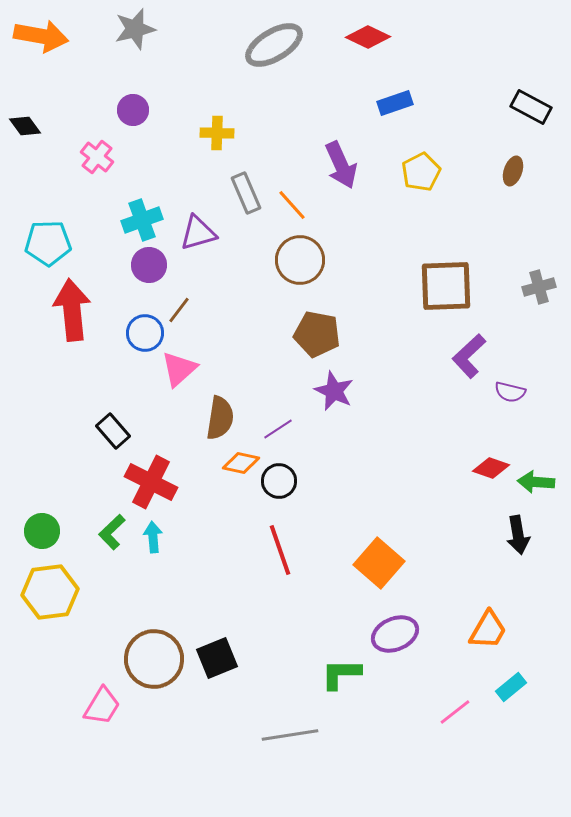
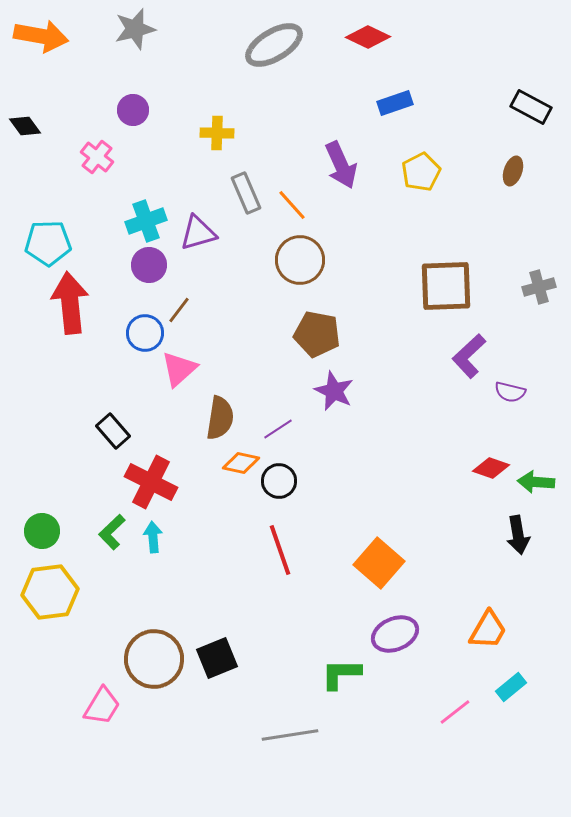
cyan cross at (142, 220): moved 4 px right, 1 px down
red arrow at (72, 310): moved 2 px left, 7 px up
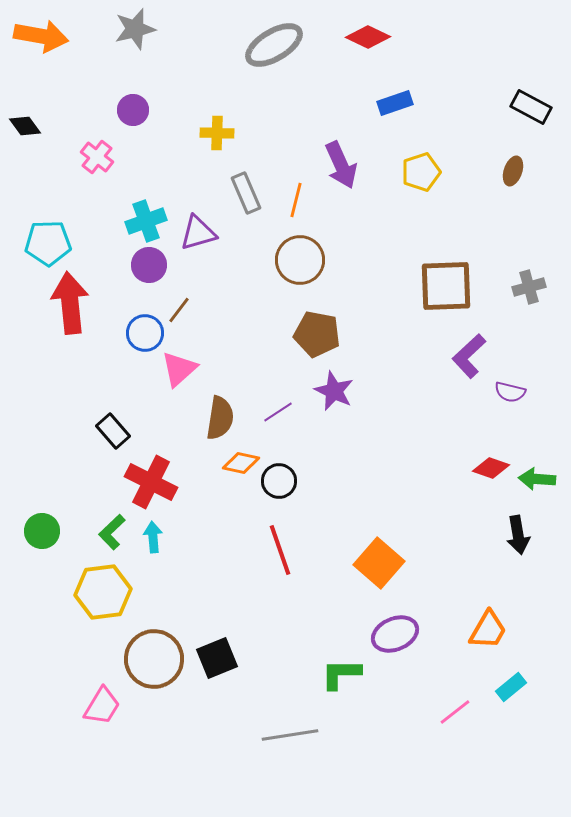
yellow pentagon at (421, 172): rotated 9 degrees clockwise
orange line at (292, 205): moved 4 px right, 5 px up; rotated 56 degrees clockwise
gray cross at (539, 287): moved 10 px left
purple line at (278, 429): moved 17 px up
green arrow at (536, 482): moved 1 px right, 3 px up
yellow hexagon at (50, 592): moved 53 px right
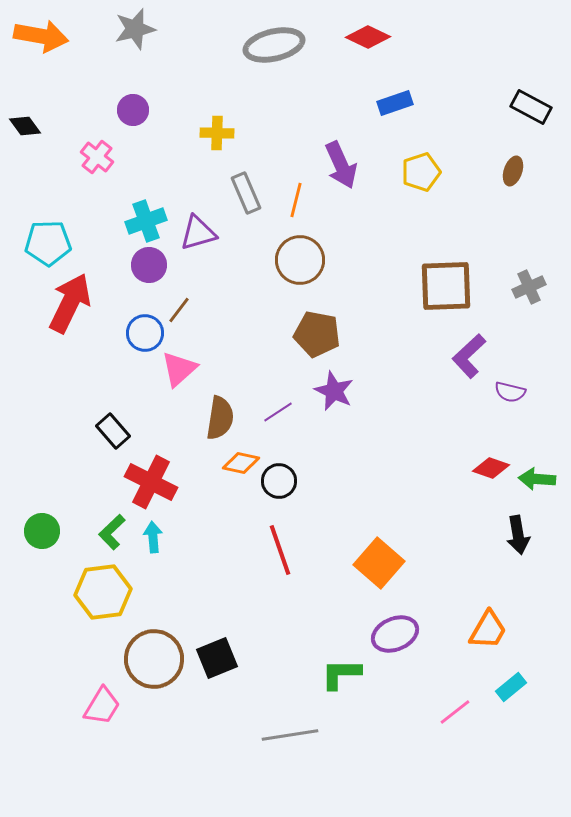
gray ellipse at (274, 45): rotated 18 degrees clockwise
gray cross at (529, 287): rotated 8 degrees counterclockwise
red arrow at (70, 303): rotated 32 degrees clockwise
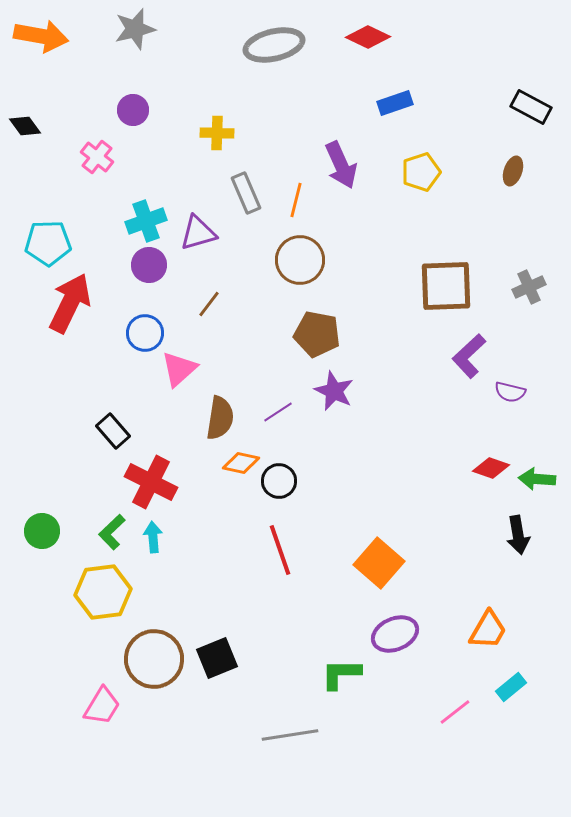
brown line at (179, 310): moved 30 px right, 6 px up
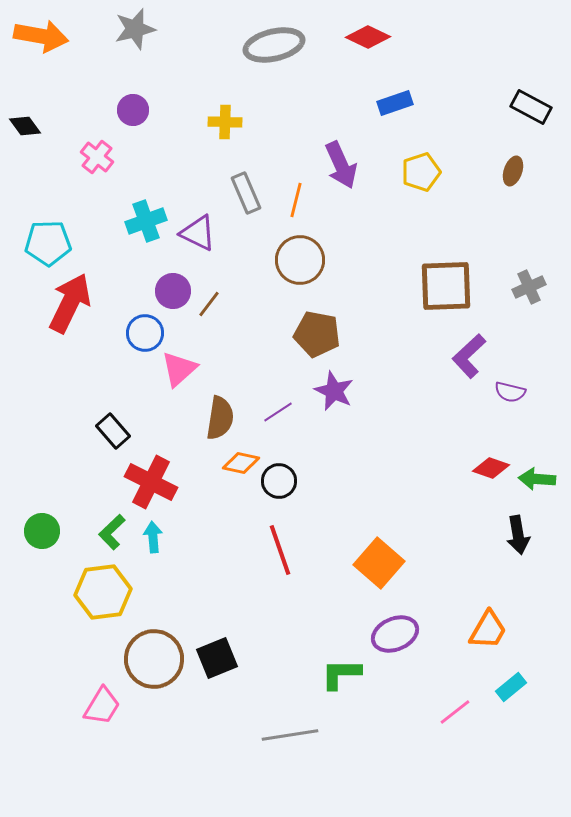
yellow cross at (217, 133): moved 8 px right, 11 px up
purple triangle at (198, 233): rotated 42 degrees clockwise
purple circle at (149, 265): moved 24 px right, 26 px down
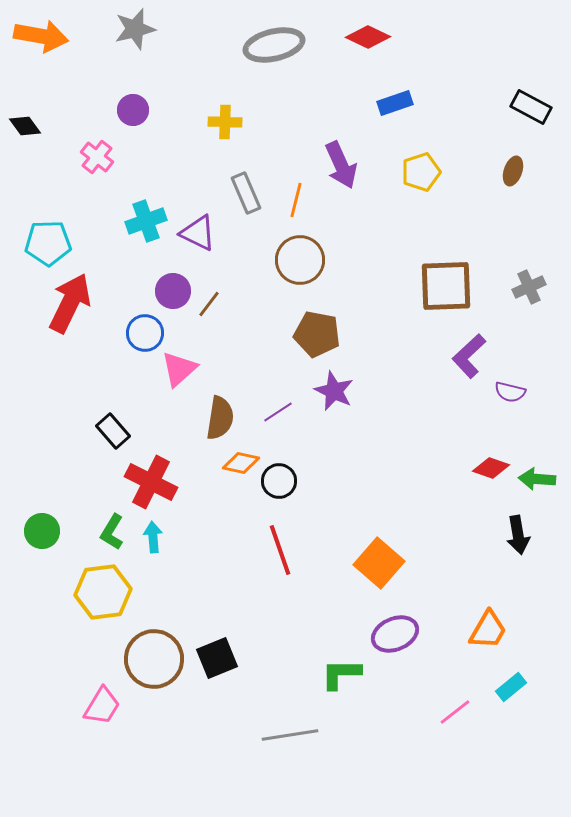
green L-shape at (112, 532): rotated 15 degrees counterclockwise
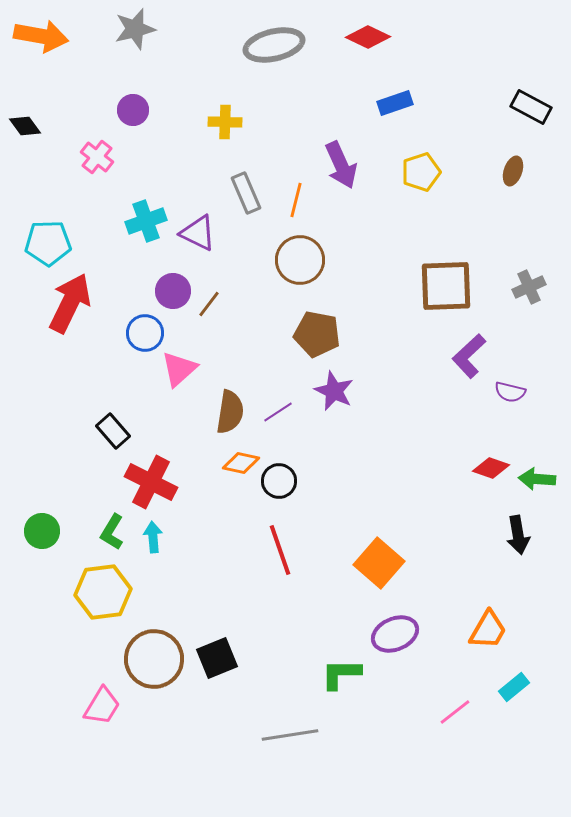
brown semicircle at (220, 418): moved 10 px right, 6 px up
cyan rectangle at (511, 687): moved 3 px right
